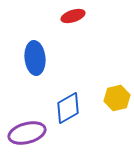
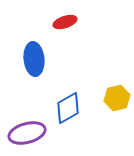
red ellipse: moved 8 px left, 6 px down
blue ellipse: moved 1 px left, 1 px down
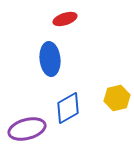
red ellipse: moved 3 px up
blue ellipse: moved 16 px right
purple ellipse: moved 4 px up
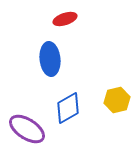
yellow hexagon: moved 2 px down
purple ellipse: rotated 48 degrees clockwise
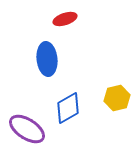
blue ellipse: moved 3 px left
yellow hexagon: moved 2 px up
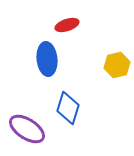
red ellipse: moved 2 px right, 6 px down
yellow hexagon: moved 33 px up
blue diamond: rotated 44 degrees counterclockwise
